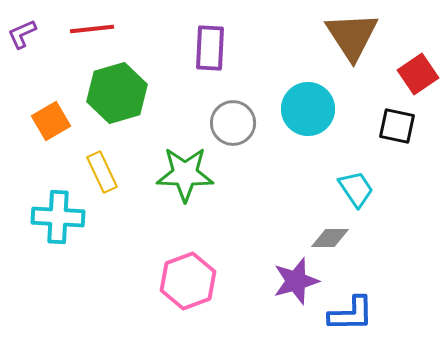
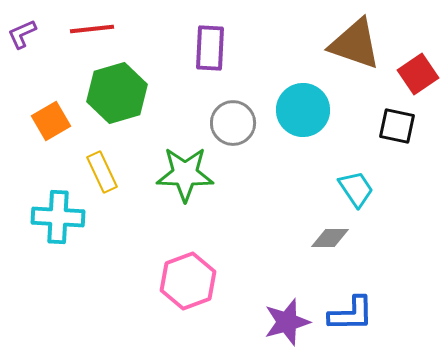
brown triangle: moved 3 px right, 8 px down; rotated 38 degrees counterclockwise
cyan circle: moved 5 px left, 1 px down
purple star: moved 9 px left, 41 px down
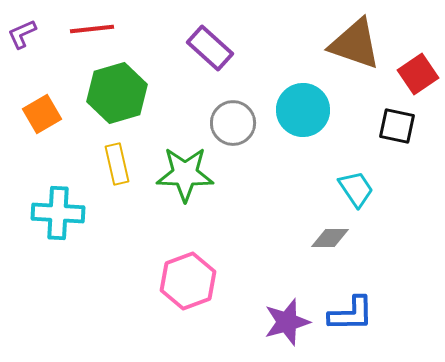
purple rectangle: rotated 51 degrees counterclockwise
orange square: moved 9 px left, 7 px up
yellow rectangle: moved 15 px right, 8 px up; rotated 12 degrees clockwise
cyan cross: moved 4 px up
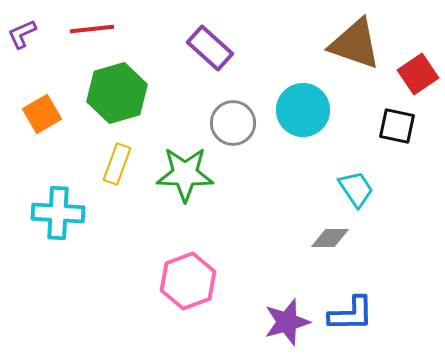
yellow rectangle: rotated 33 degrees clockwise
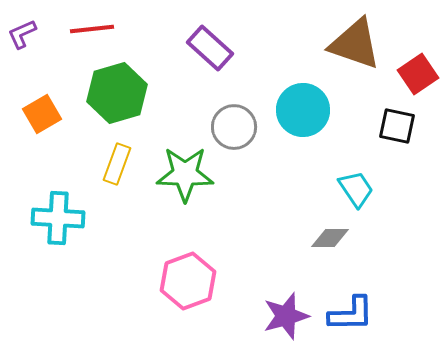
gray circle: moved 1 px right, 4 px down
cyan cross: moved 5 px down
purple star: moved 1 px left, 6 px up
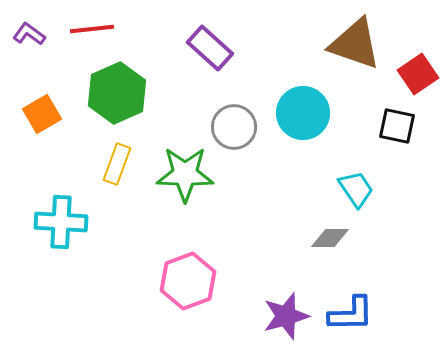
purple L-shape: moved 7 px right; rotated 60 degrees clockwise
green hexagon: rotated 8 degrees counterclockwise
cyan circle: moved 3 px down
cyan cross: moved 3 px right, 4 px down
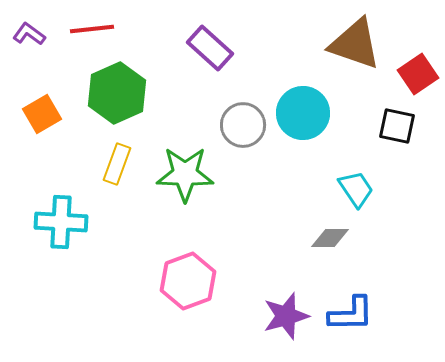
gray circle: moved 9 px right, 2 px up
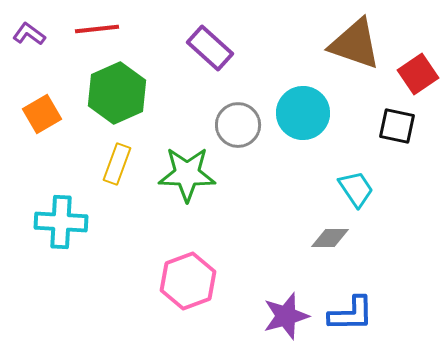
red line: moved 5 px right
gray circle: moved 5 px left
green star: moved 2 px right
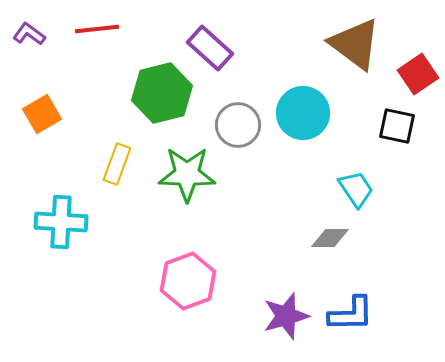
brown triangle: rotated 18 degrees clockwise
green hexagon: moved 45 px right; rotated 10 degrees clockwise
